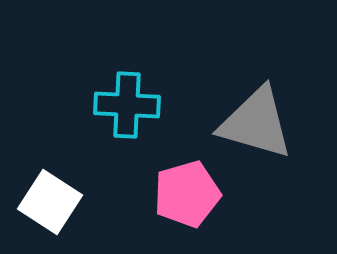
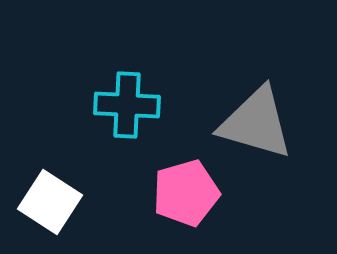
pink pentagon: moved 1 px left, 1 px up
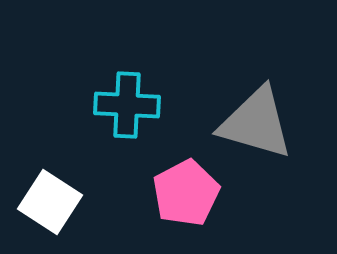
pink pentagon: rotated 12 degrees counterclockwise
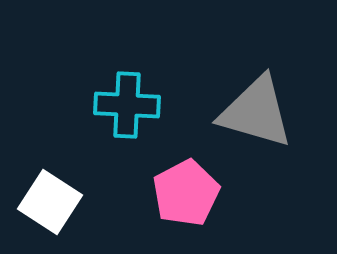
gray triangle: moved 11 px up
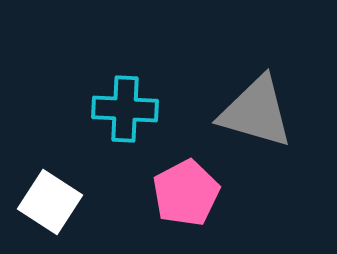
cyan cross: moved 2 px left, 4 px down
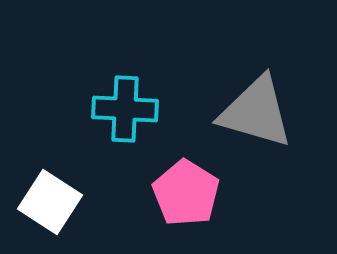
pink pentagon: rotated 12 degrees counterclockwise
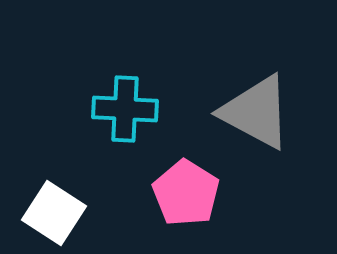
gray triangle: rotated 12 degrees clockwise
white square: moved 4 px right, 11 px down
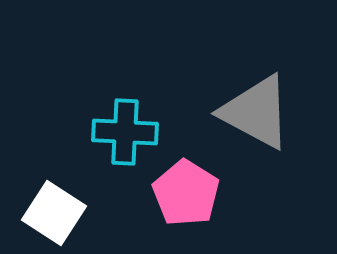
cyan cross: moved 23 px down
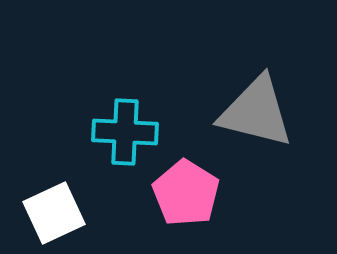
gray triangle: rotated 14 degrees counterclockwise
white square: rotated 32 degrees clockwise
